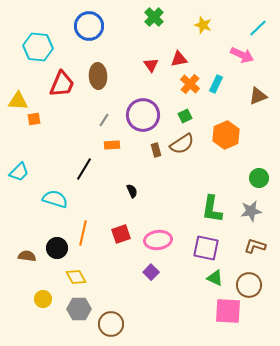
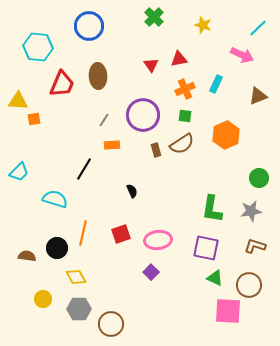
orange cross at (190, 84): moved 5 px left, 5 px down; rotated 24 degrees clockwise
green square at (185, 116): rotated 32 degrees clockwise
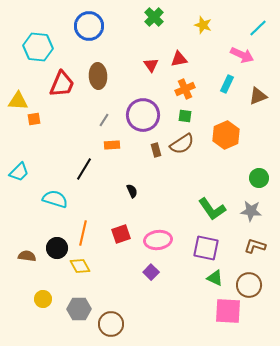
cyan rectangle at (216, 84): moved 11 px right
green L-shape at (212, 209): rotated 44 degrees counterclockwise
gray star at (251, 211): rotated 15 degrees clockwise
yellow diamond at (76, 277): moved 4 px right, 11 px up
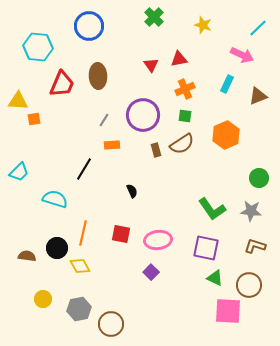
red square at (121, 234): rotated 30 degrees clockwise
gray hexagon at (79, 309): rotated 10 degrees counterclockwise
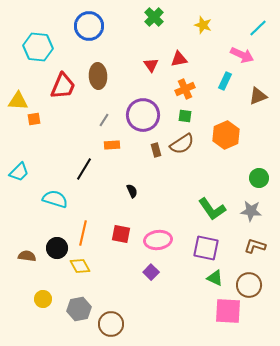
red trapezoid at (62, 84): moved 1 px right, 2 px down
cyan rectangle at (227, 84): moved 2 px left, 3 px up
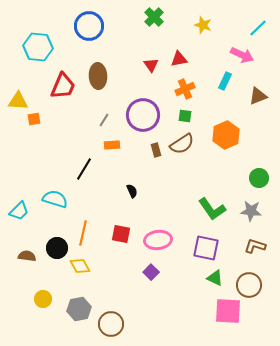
cyan trapezoid at (19, 172): moved 39 px down
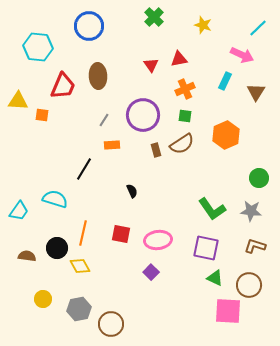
brown triangle at (258, 96): moved 2 px left, 4 px up; rotated 36 degrees counterclockwise
orange square at (34, 119): moved 8 px right, 4 px up; rotated 16 degrees clockwise
cyan trapezoid at (19, 211): rotated 10 degrees counterclockwise
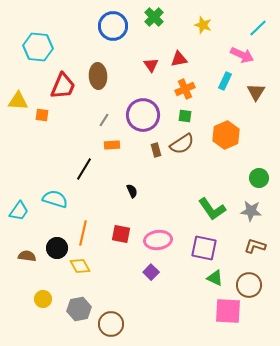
blue circle at (89, 26): moved 24 px right
purple square at (206, 248): moved 2 px left
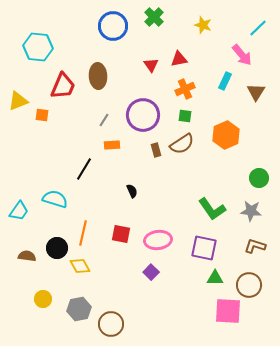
pink arrow at (242, 55): rotated 25 degrees clockwise
yellow triangle at (18, 101): rotated 25 degrees counterclockwise
green triangle at (215, 278): rotated 24 degrees counterclockwise
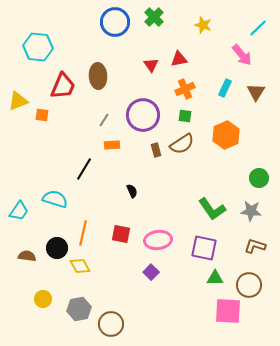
blue circle at (113, 26): moved 2 px right, 4 px up
cyan rectangle at (225, 81): moved 7 px down
